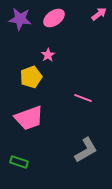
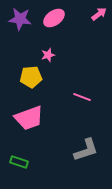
pink star: rotated 16 degrees clockwise
yellow pentagon: rotated 15 degrees clockwise
pink line: moved 1 px left, 1 px up
gray L-shape: rotated 12 degrees clockwise
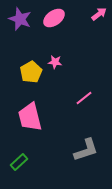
purple star: rotated 15 degrees clockwise
pink star: moved 7 px right, 7 px down; rotated 24 degrees clockwise
yellow pentagon: moved 5 px up; rotated 25 degrees counterclockwise
pink line: moved 2 px right, 1 px down; rotated 60 degrees counterclockwise
pink trapezoid: moved 1 px right, 1 px up; rotated 96 degrees clockwise
green rectangle: rotated 60 degrees counterclockwise
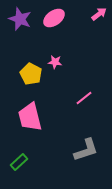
yellow pentagon: moved 2 px down; rotated 15 degrees counterclockwise
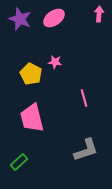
pink arrow: rotated 49 degrees counterclockwise
pink line: rotated 66 degrees counterclockwise
pink trapezoid: moved 2 px right, 1 px down
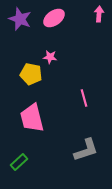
pink star: moved 5 px left, 5 px up
yellow pentagon: rotated 15 degrees counterclockwise
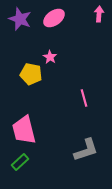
pink star: rotated 24 degrees clockwise
pink trapezoid: moved 8 px left, 12 px down
green rectangle: moved 1 px right
